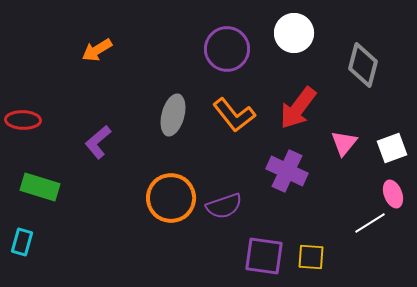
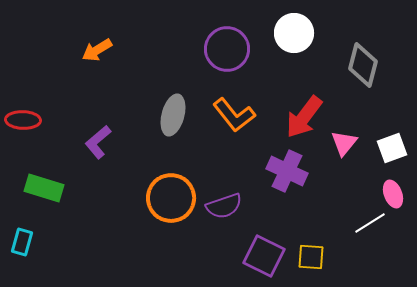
red arrow: moved 6 px right, 9 px down
green rectangle: moved 4 px right, 1 px down
purple square: rotated 18 degrees clockwise
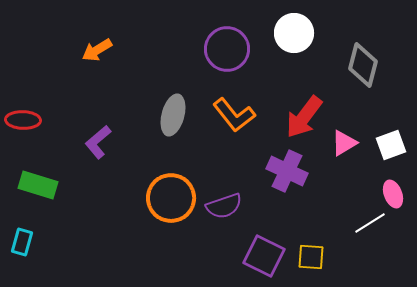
pink triangle: rotated 20 degrees clockwise
white square: moved 1 px left, 3 px up
green rectangle: moved 6 px left, 3 px up
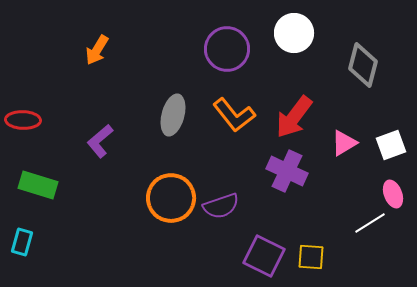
orange arrow: rotated 28 degrees counterclockwise
red arrow: moved 10 px left
purple L-shape: moved 2 px right, 1 px up
purple semicircle: moved 3 px left
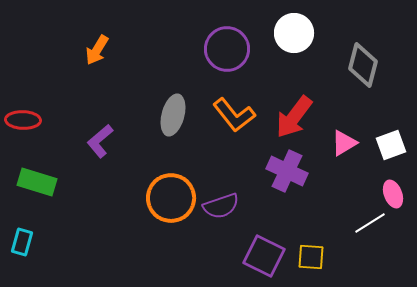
green rectangle: moved 1 px left, 3 px up
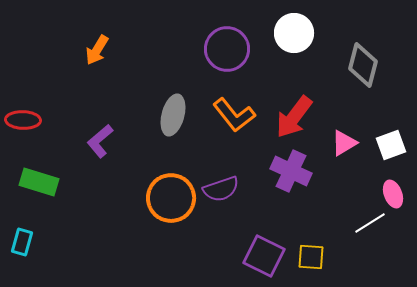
purple cross: moved 4 px right
green rectangle: moved 2 px right
purple semicircle: moved 17 px up
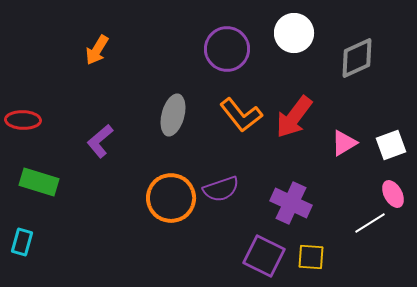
gray diamond: moved 6 px left, 7 px up; rotated 51 degrees clockwise
orange L-shape: moved 7 px right
purple cross: moved 32 px down
pink ellipse: rotated 8 degrees counterclockwise
